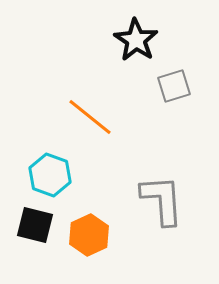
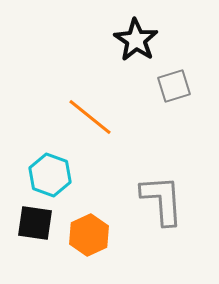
black square: moved 2 px up; rotated 6 degrees counterclockwise
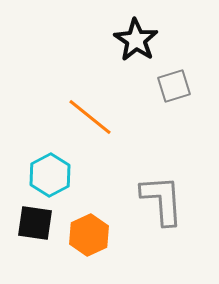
cyan hexagon: rotated 12 degrees clockwise
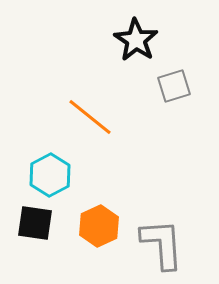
gray L-shape: moved 44 px down
orange hexagon: moved 10 px right, 9 px up
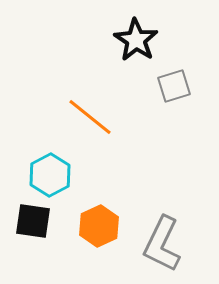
black square: moved 2 px left, 2 px up
gray L-shape: rotated 150 degrees counterclockwise
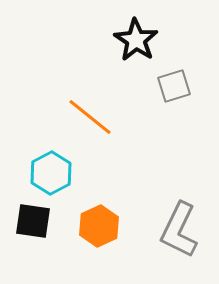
cyan hexagon: moved 1 px right, 2 px up
gray L-shape: moved 17 px right, 14 px up
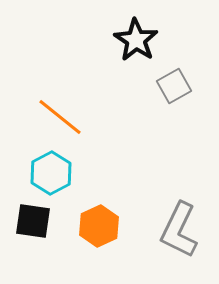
gray square: rotated 12 degrees counterclockwise
orange line: moved 30 px left
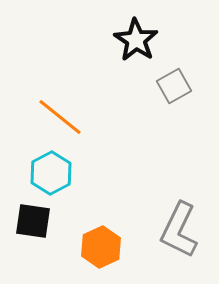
orange hexagon: moved 2 px right, 21 px down
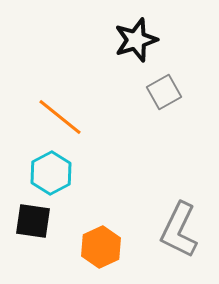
black star: rotated 21 degrees clockwise
gray square: moved 10 px left, 6 px down
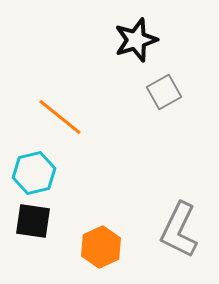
cyan hexagon: moved 17 px left; rotated 15 degrees clockwise
